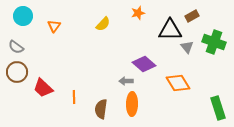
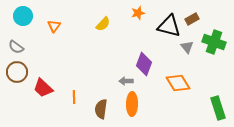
brown rectangle: moved 3 px down
black triangle: moved 1 px left, 4 px up; rotated 15 degrees clockwise
purple diamond: rotated 70 degrees clockwise
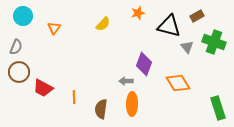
brown rectangle: moved 5 px right, 3 px up
orange triangle: moved 2 px down
gray semicircle: rotated 105 degrees counterclockwise
brown circle: moved 2 px right
red trapezoid: rotated 15 degrees counterclockwise
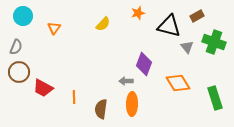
green rectangle: moved 3 px left, 10 px up
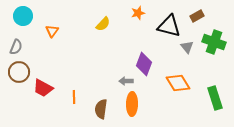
orange triangle: moved 2 px left, 3 px down
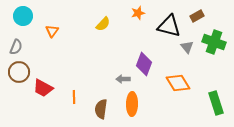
gray arrow: moved 3 px left, 2 px up
green rectangle: moved 1 px right, 5 px down
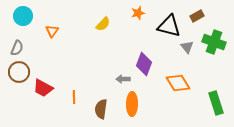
gray semicircle: moved 1 px right, 1 px down
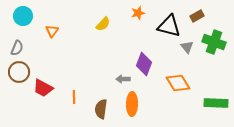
green rectangle: rotated 70 degrees counterclockwise
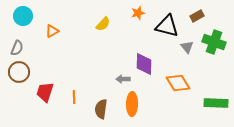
black triangle: moved 2 px left
orange triangle: rotated 24 degrees clockwise
purple diamond: rotated 20 degrees counterclockwise
red trapezoid: moved 2 px right, 4 px down; rotated 80 degrees clockwise
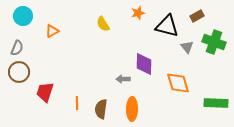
yellow semicircle: rotated 105 degrees clockwise
orange diamond: rotated 15 degrees clockwise
orange line: moved 3 px right, 6 px down
orange ellipse: moved 5 px down
